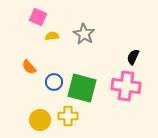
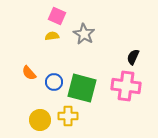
pink square: moved 19 px right, 1 px up
orange semicircle: moved 6 px down
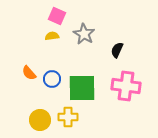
black semicircle: moved 16 px left, 7 px up
blue circle: moved 2 px left, 3 px up
green square: rotated 16 degrees counterclockwise
yellow cross: moved 1 px down
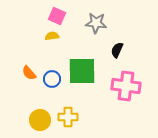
gray star: moved 12 px right, 11 px up; rotated 25 degrees counterclockwise
green square: moved 17 px up
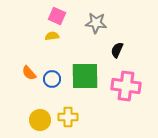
green square: moved 3 px right, 5 px down
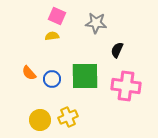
yellow cross: rotated 24 degrees counterclockwise
